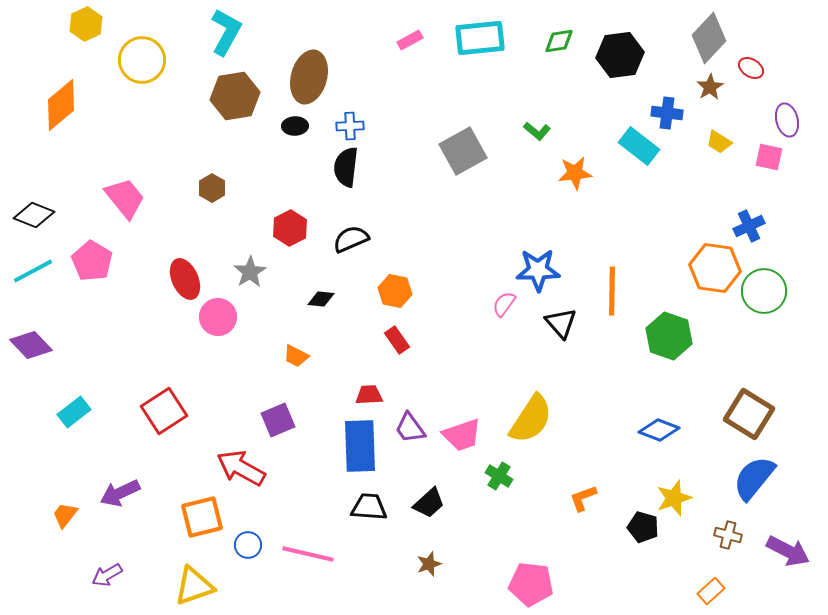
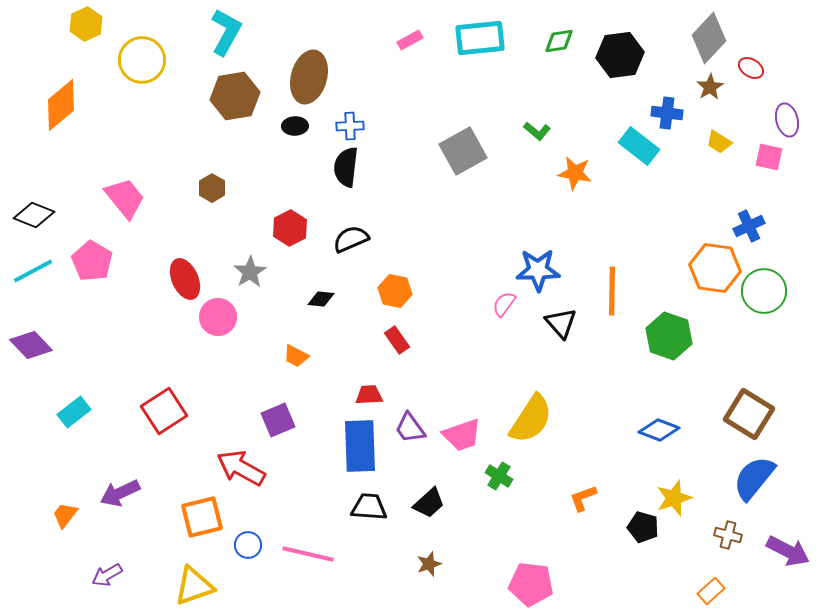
orange star at (575, 173): rotated 16 degrees clockwise
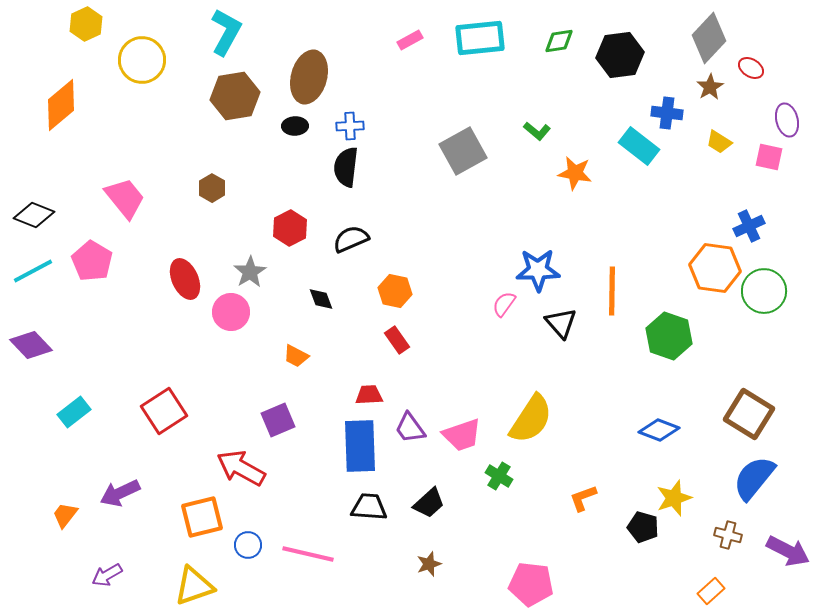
black diamond at (321, 299): rotated 64 degrees clockwise
pink circle at (218, 317): moved 13 px right, 5 px up
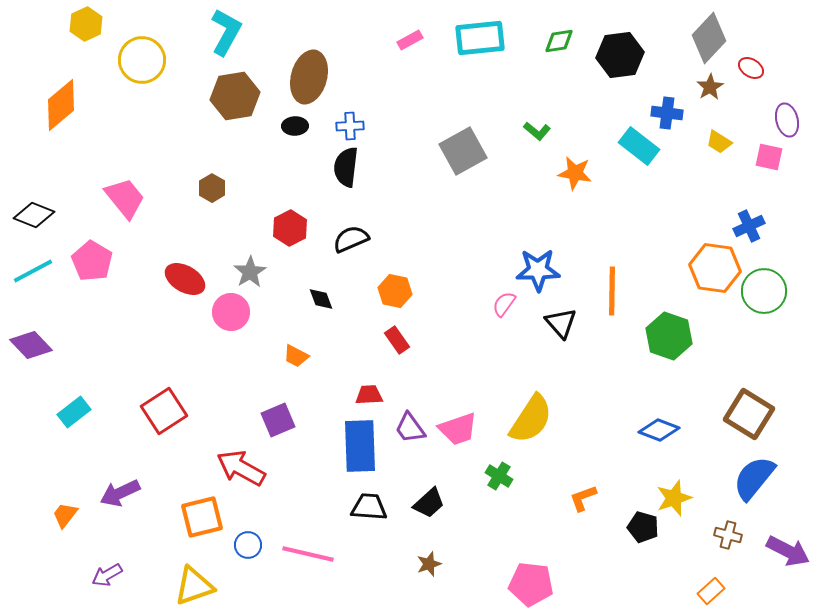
red ellipse at (185, 279): rotated 36 degrees counterclockwise
pink trapezoid at (462, 435): moved 4 px left, 6 px up
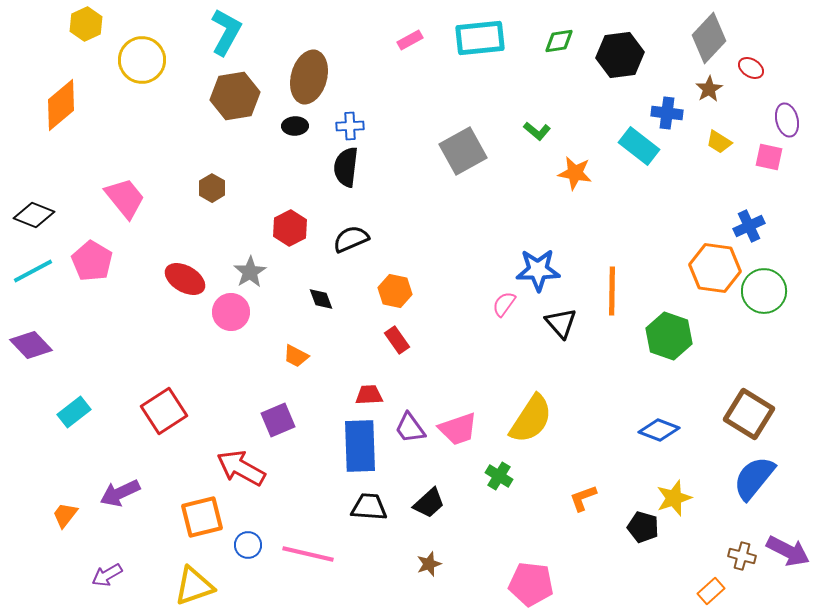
brown star at (710, 87): moved 1 px left, 2 px down
brown cross at (728, 535): moved 14 px right, 21 px down
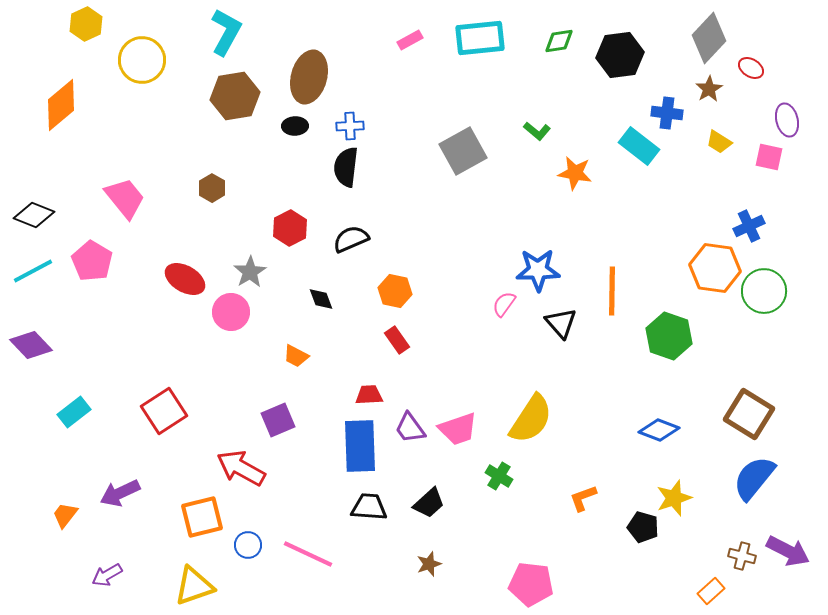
pink line at (308, 554): rotated 12 degrees clockwise
